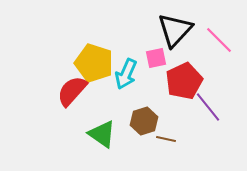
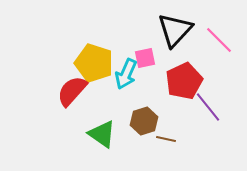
pink square: moved 11 px left
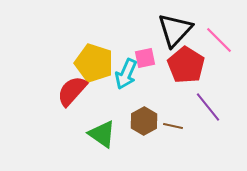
red pentagon: moved 2 px right, 16 px up; rotated 15 degrees counterclockwise
brown hexagon: rotated 12 degrees counterclockwise
brown line: moved 7 px right, 13 px up
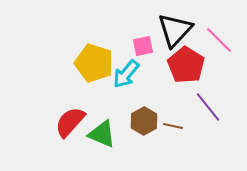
pink square: moved 2 px left, 12 px up
cyan arrow: rotated 16 degrees clockwise
red semicircle: moved 2 px left, 31 px down
green triangle: rotated 12 degrees counterclockwise
